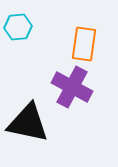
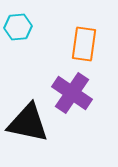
purple cross: moved 6 px down; rotated 6 degrees clockwise
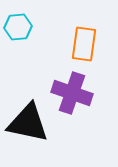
purple cross: rotated 15 degrees counterclockwise
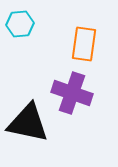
cyan hexagon: moved 2 px right, 3 px up
